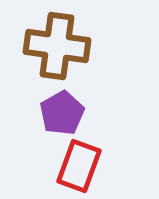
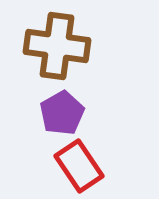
red rectangle: rotated 54 degrees counterclockwise
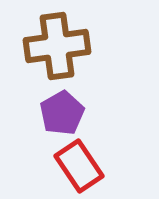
brown cross: rotated 16 degrees counterclockwise
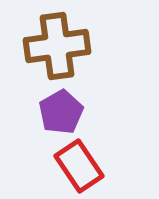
purple pentagon: moved 1 px left, 1 px up
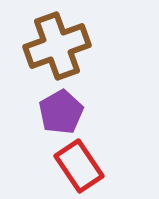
brown cross: rotated 12 degrees counterclockwise
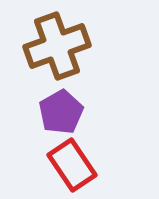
red rectangle: moved 7 px left, 1 px up
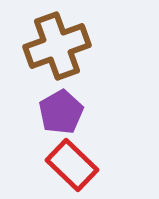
red rectangle: rotated 12 degrees counterclockwise
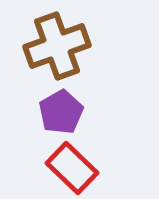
red rectangle: moved 3 px down
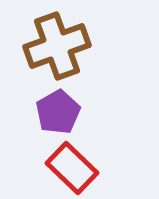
purple pentagon: moved 3 px left
